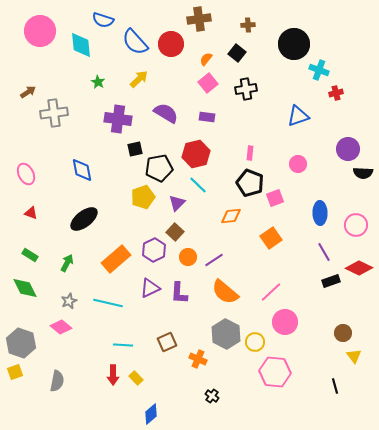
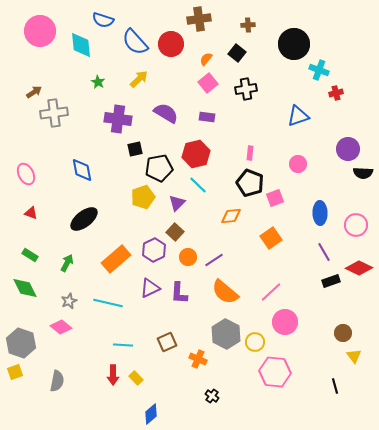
brown arrow at (28, 92): moved 6 px right
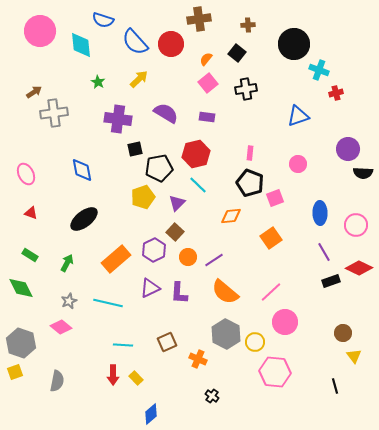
green diamond at (25, 288): moved 4 px left
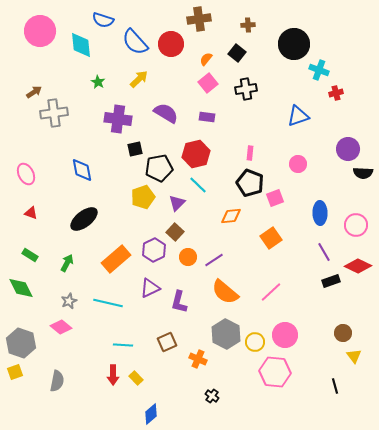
red diamond at (359, 268): moved 1 px left, 2 px up
purple L-shape at (179, 293): moved 9 px down; rotated 10 degrees clockwise
pink circle at (285, 322): moved 13 px down
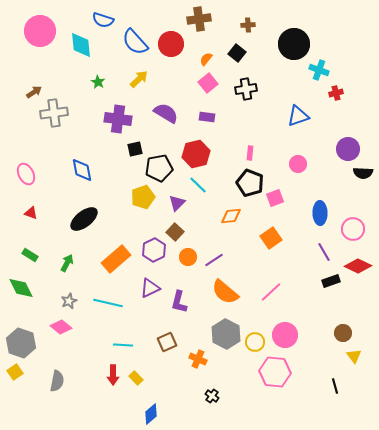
pink circle at (356, 225): moved 3 px left, 4 px down
yellow square at (15, 372): rotated 14 degrees counterclockwise
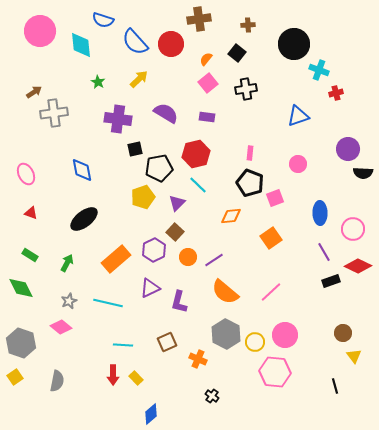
yellow square at (15, 372): moved 5 px down
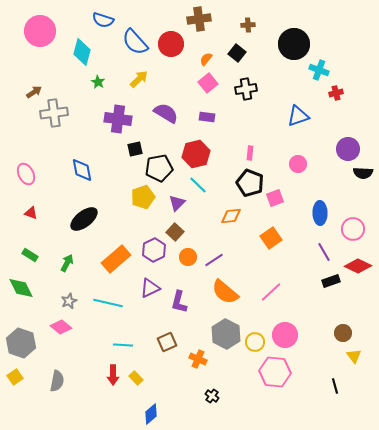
cyan diamond at (81, 45): moved 1 px right, 7 px down; rotated 20 degrees clockwise
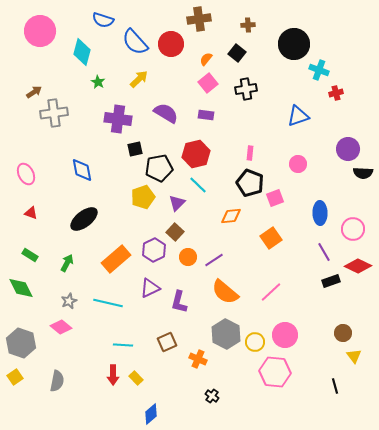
purple rectangle at (207, 117): moved 1 px left, 2 px up
